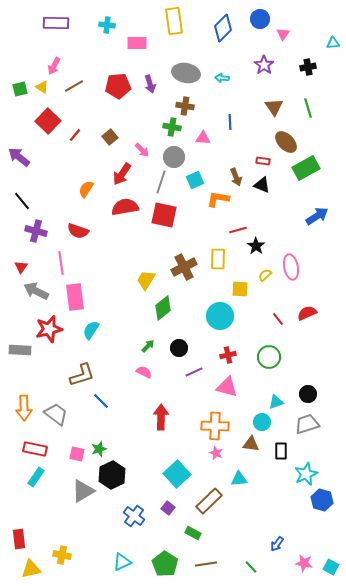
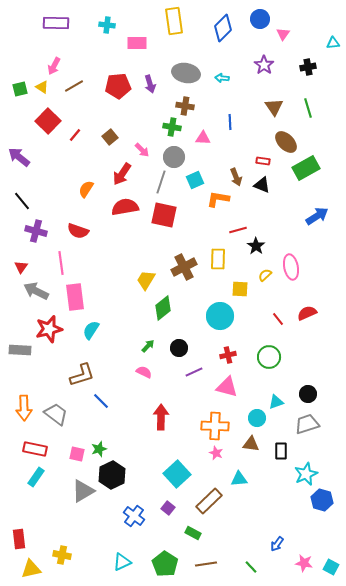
cyan circle at (262, 422): moved 5 px left, 4 px up
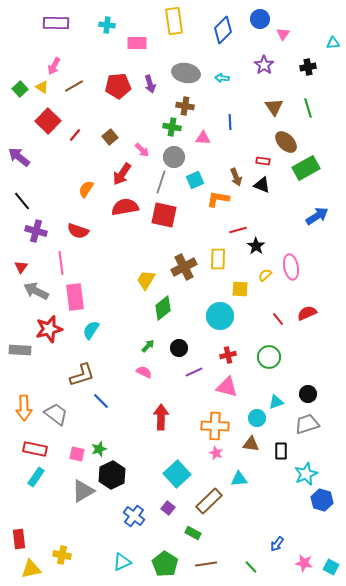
blue diamond at (223, 28): moved 2 px down
green square at (20, 89): rotated 28 degrees counterclockwise
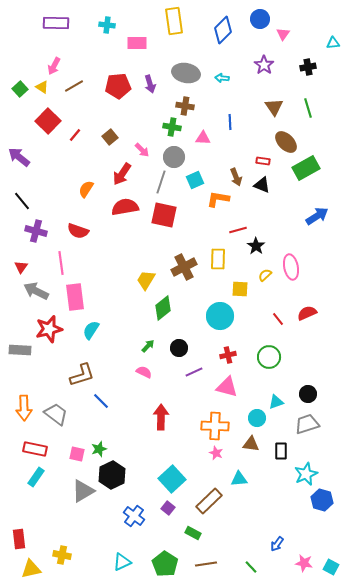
cyan square at (177, 474): moved 5 px left, 5 px down
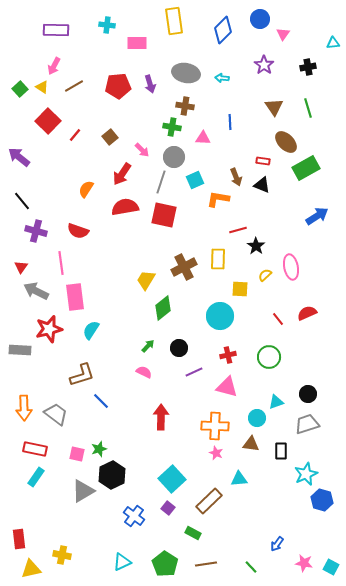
purple rectangle at (56, 23): moved 7 px down
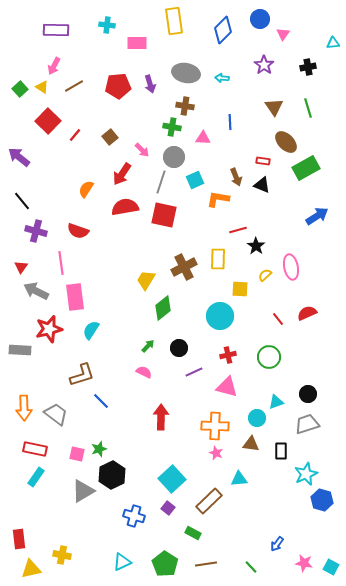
blue cross at (134, 516): rotated 20 degrees counterclockwise
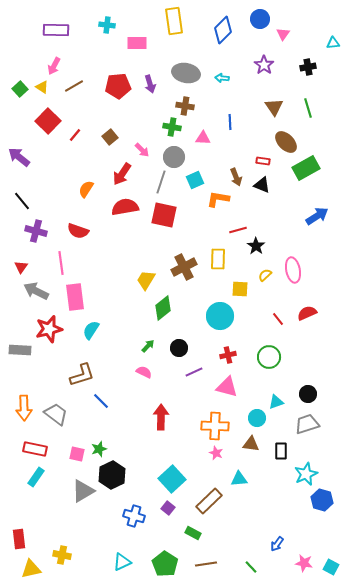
pink ellipse at (291, 267): moved 2 px right, 3 px down
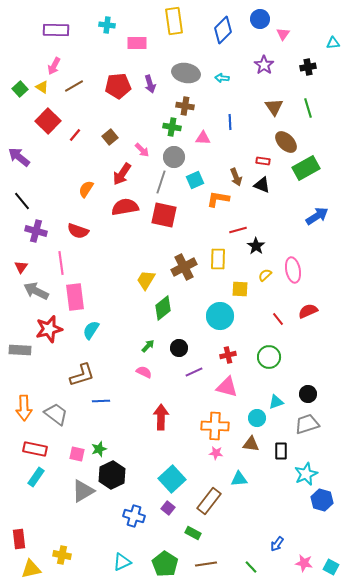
red semicircle at (307, 313): moved 1 px right, 2 px up
blue line at (101, 401): rotated 48 degrees counterclockwise
pink star at (216, 453): rotated 16 degrees counterclockwise
brown rectangle at (209, 501): rotated 8 degrees counterclockwise
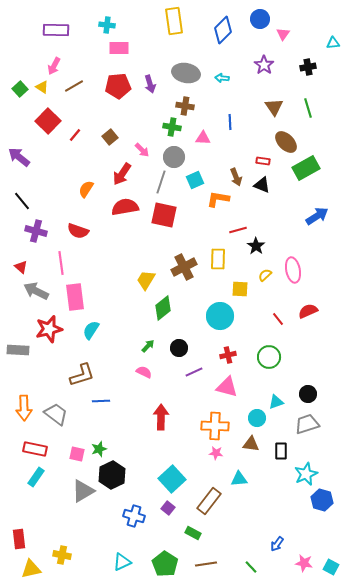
pink rectangle at (137, 43): moved 18 px left, 5 px down
red triangle at (21, 267): rotated 24 degrees counterclockwise
gray rectangle at (20, 350): moved 2 px left
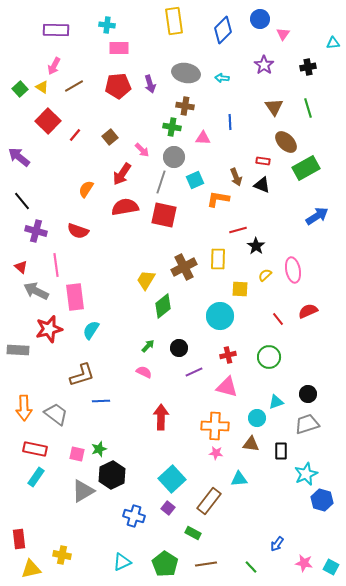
pink line at (61, 263): moved 5 px left, 2 px down
green diamond at (163, 308): moved 2 px up
